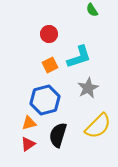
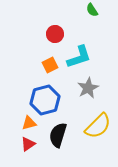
red circle: moved 6 px right
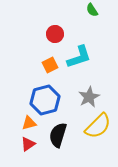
gray star: moved 1 px right, 9 px down
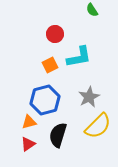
cyan L-shape: rotated 8 degrees clockwise
orange triangle: moved 1 px up
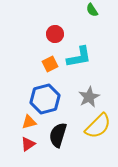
orange square: moved 1 px up
blue hexagon: moved 1 px up
